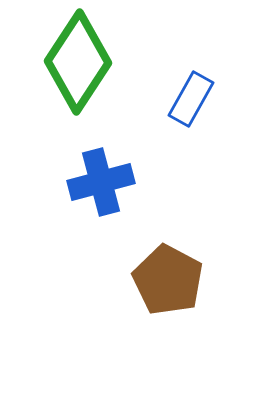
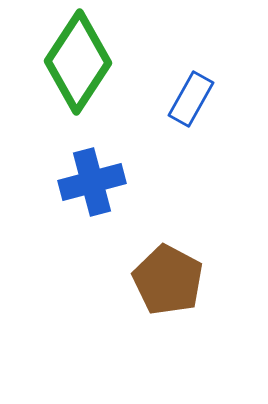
blue cross: moved 9 px left
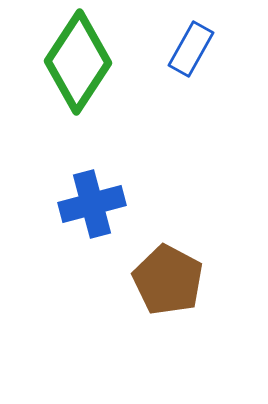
blue rectangle: moved 50 px up
blue cross: moved 22 px down
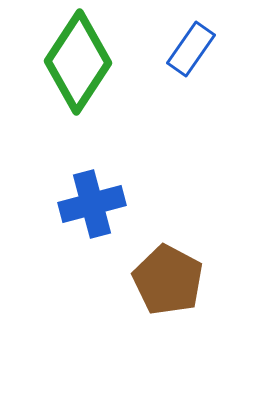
blue rectangle: rotated 6 degrees clockwise
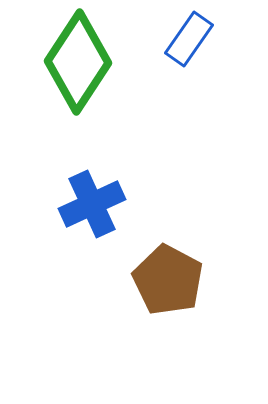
blue rectangle: moved 2 px left, 10 px up
blue cross: rotated 10 degrees counterclockwise
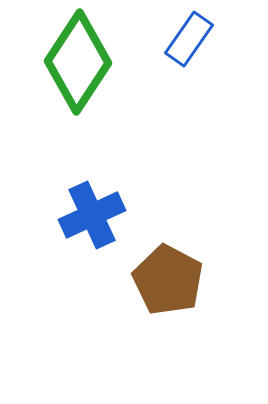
blue cross: moved 11 px down
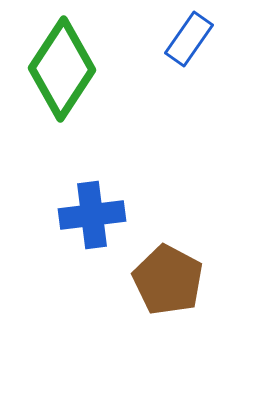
green diamond: moved 16 px left, 7 px down
blue cross: rotated 18 degrees clockwise
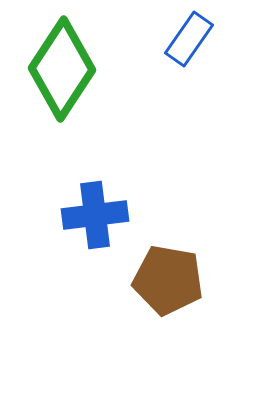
blue cross: moved 3 px right
brown pentagon: rotated 18 degrees counterclockwise
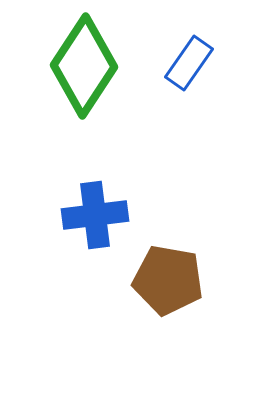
blue rectangle: moved 24 px down
green diamond: moved 22 px right, 3 px up
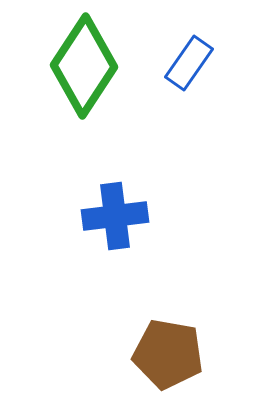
blue cross: moved 20 px right, 1 px down
brown pentagon: moved 74 px down
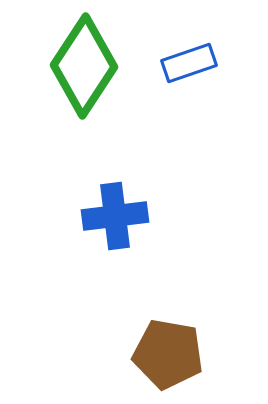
blue rectangle: rotated 36 degrees clockwise
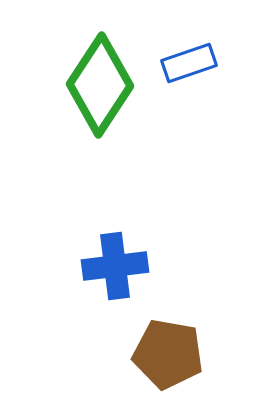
green diamond: moved 16 px right, 19 px down
blue cross: moved 50 px down
